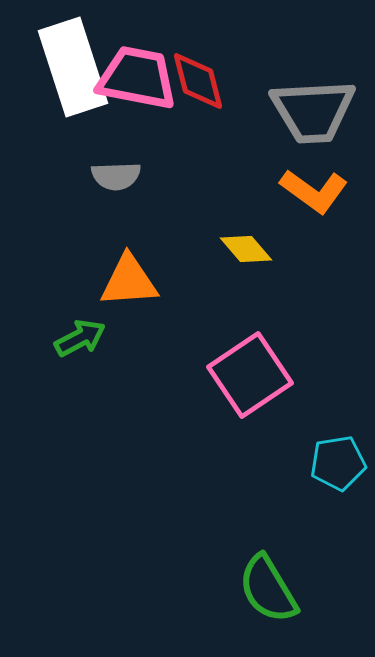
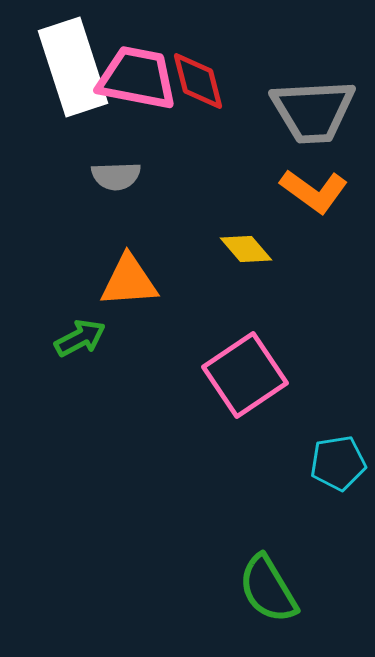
pink square: moved 5 px left
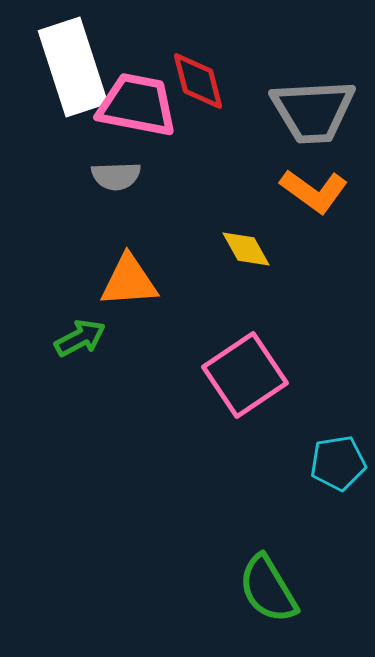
pink trapezoid: moved 27 px down
yellow diamond: rotated 12 degrees clockwise
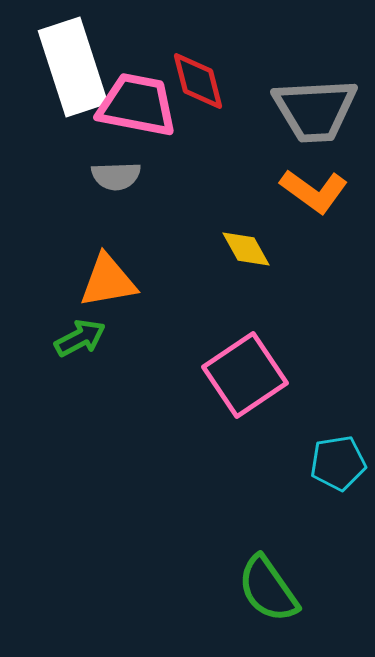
gray trapezoid: moved 2 px right, 1 px up
orange triangle: moved 21 px left; rotated 6 degrees counterclockwise
green semicircle: rotated 4 degrees counterclockwise
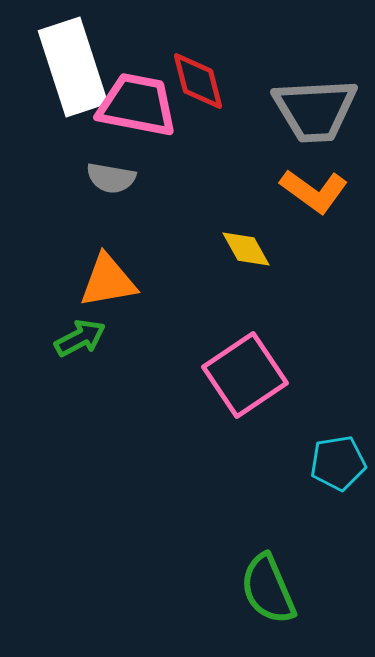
gray semicircle: moved 5 px left, 2 px down; rotated 12 degrees clockwise
green semicircle: rotated 12 degrees clockwise
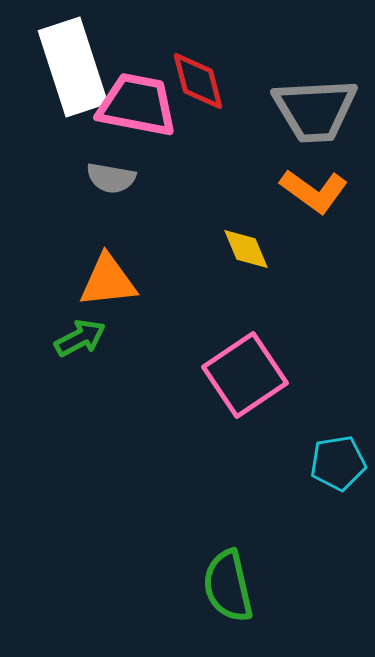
yellow diamond: rotated 6 degrees clockwise
orange triangle: rotated 4 degrees clockwise
green semicircle: moved 40 px left, 3 px up; rotated 10 degrees clockwise
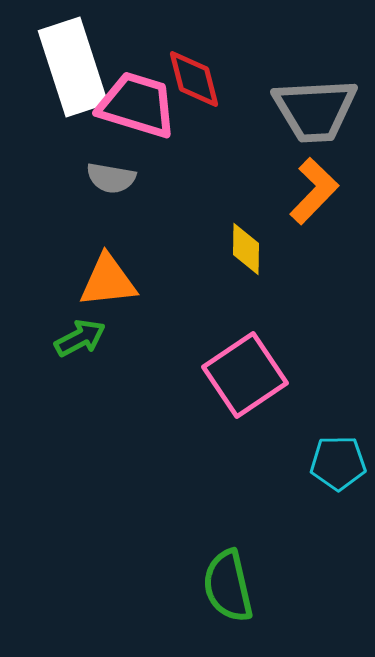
red diamond: moved 4 px left, 2 px up
pink trapezoid: rotated 6 degrees clockwise
orange L-shape: rotated 82 degrees counterclockwise
yellow diamond: rotated 24 degrees clockwise
cyan pentagon: rotated 8 degrees clockwise
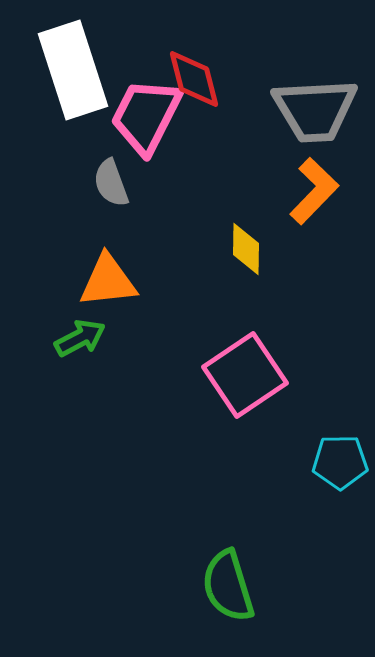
white rectangle: moved 3 px down
pink trapezoid: moved 9 px right, 11 px down; rotated 80 degrees counterclockwise
gray semicircle: moved 5 px down; rotated 60 degrees clockwise
cyan pentagon: moved 2 px right, 1 px up
green semicircle: rotated 4 degrees counterclockwise
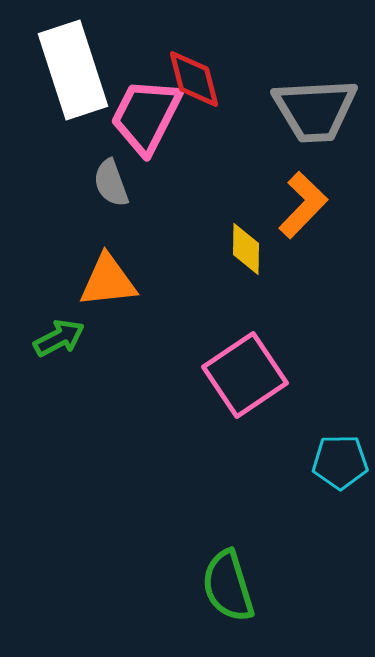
orange L-shape: moved 11 px left, 14 px down
green arrow: moved 21 px left
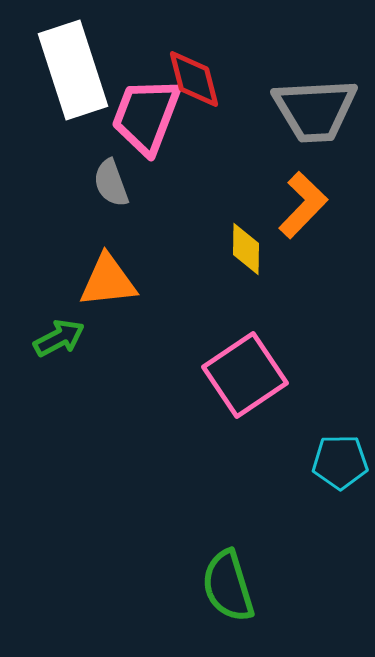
pink trapezoid: rotated 6 degrees counterclockwise
